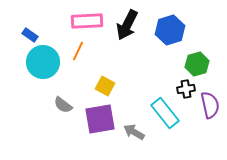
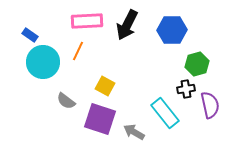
blue hexagon: moved 2 px right; rotated 16 degrees clockwise
gray semicircle: moved 3 px right, 4 px up
purple square: rotated 28 degrees clockwise
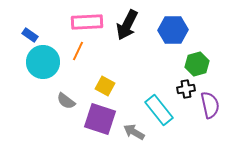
pink rectangle: moved 1 px down
blue hexagon: moved 1 px right
cyan rectangle: moved 6 px left, 3 px up
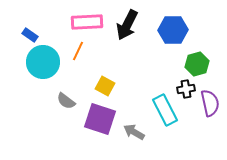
purple semicircle: moved 2 px up
cyan rectangle: moved 6 px right; rotated 12 degrees clockwise
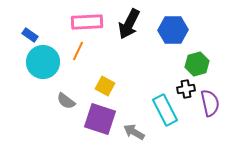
black arrow: moved 2 px right, 1 px up
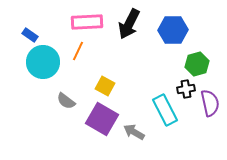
purple square: moved 2 px right; rotated 12 degrees clockwise
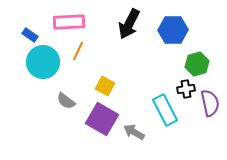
pink rectangle: moved 18 px left
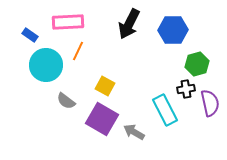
pink rectangle: moved 1 px left
cyan circle: moved 3 px right, 3 px down
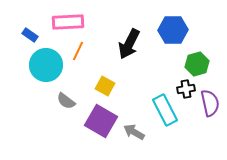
black arrow: moved 20 px down
purple square: moved 1 px left, 2 px down
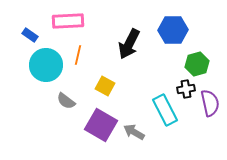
pink rectangle: moved 1 px up
orange line: moved 4 px down; rotated 12 degrees counterclockwise
purple square: moved 4 px down
